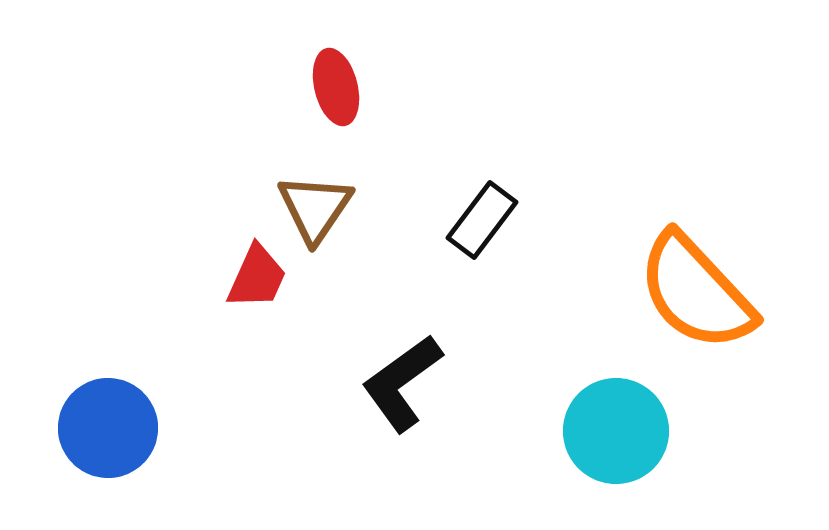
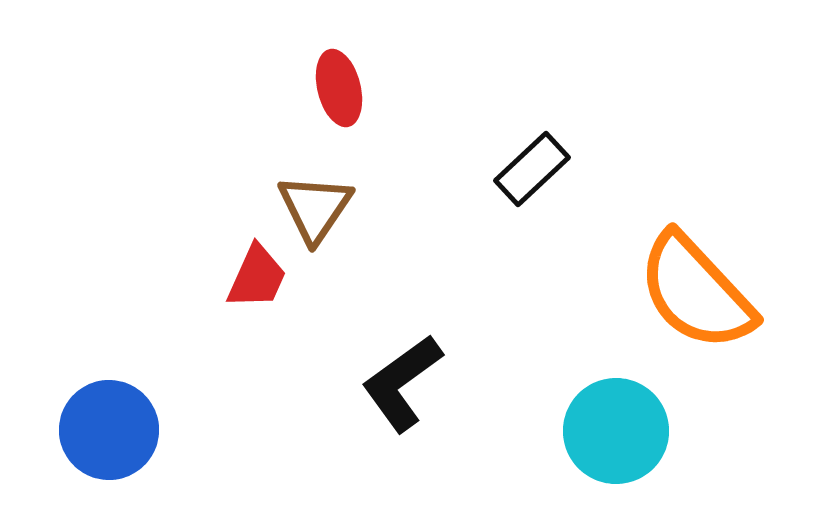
red ellipse: moved 3 px right, 1 px down
black rectangle: moved 50 px right, 51 px up; rotated 10 degrees clockwise
blue circle: moved 1 px right, 2 px down
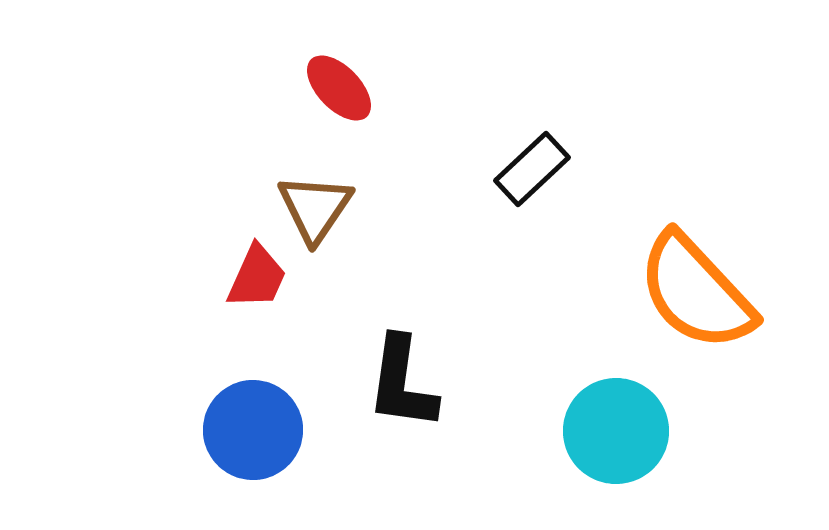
red ellipse: rotated 30 degrees counterclockwise
black L-shape: rotated 46 degrees counterclockwise
blue circle: moved 144 px right
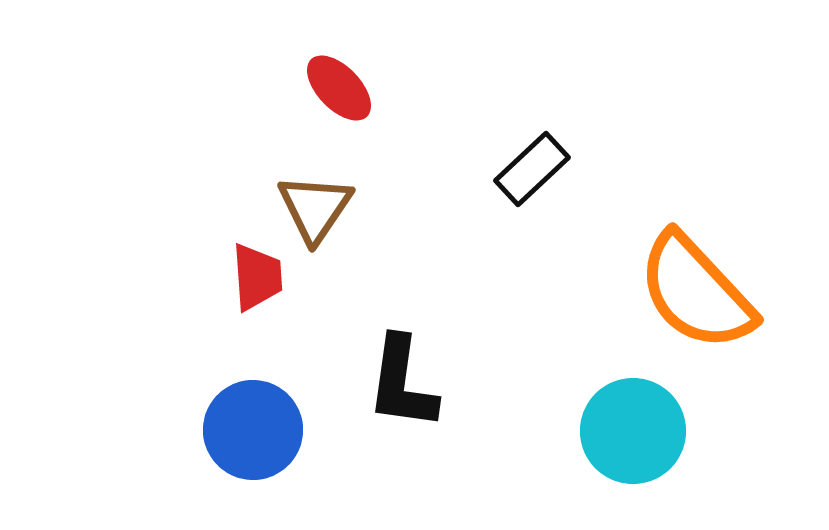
red trapezoid: rotated 28 degrees counterclockwise
cyan circle: moved 17 px right
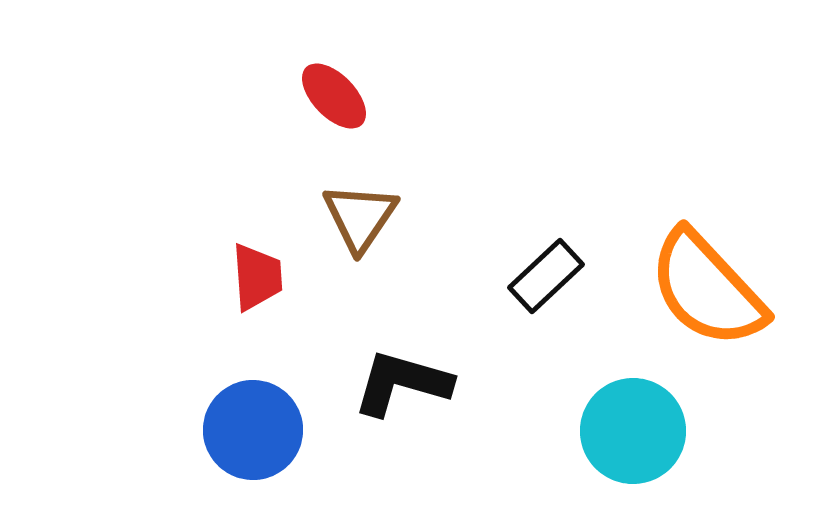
red ellipse: moved 5 px left, 8 px down
black rectangle: moved 14 px right, 107 px down
brown triangle: moved 45 px right, 9 px down
orange semicircle: moved 11 px right, 3 px up
black L-shape: rotated 98 degrees clockwise
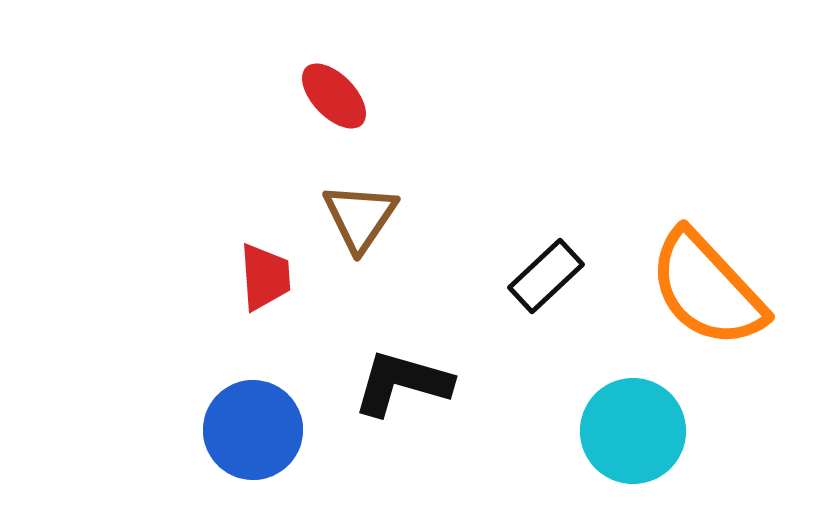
red trapezoid: moved 8 px right
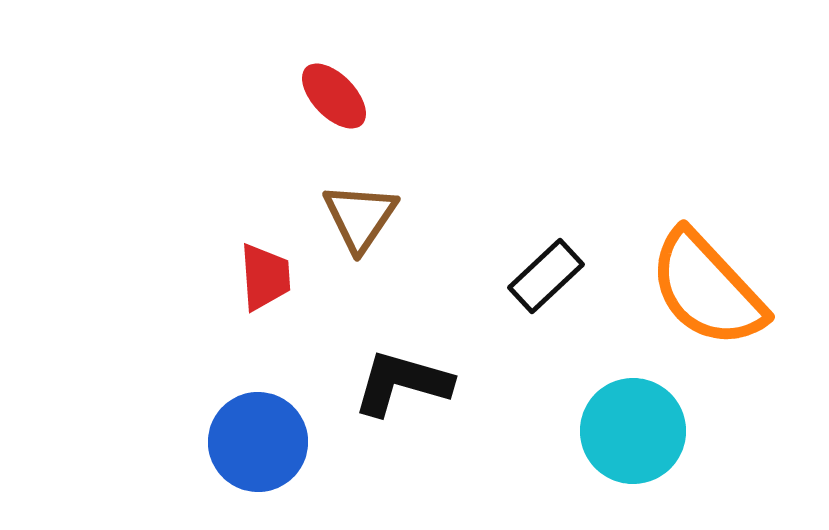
blue circle: moved 5 px right, 12 px down
